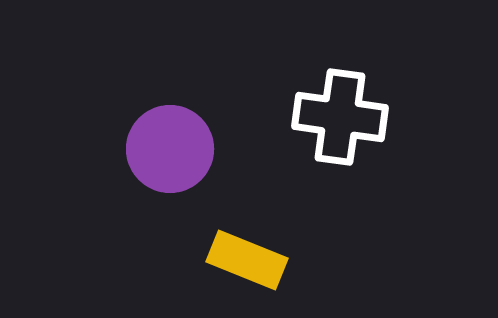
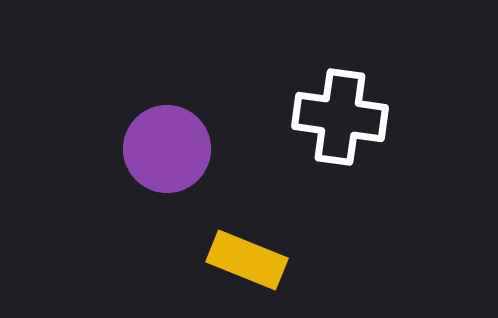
purple circle: moved 3 px left
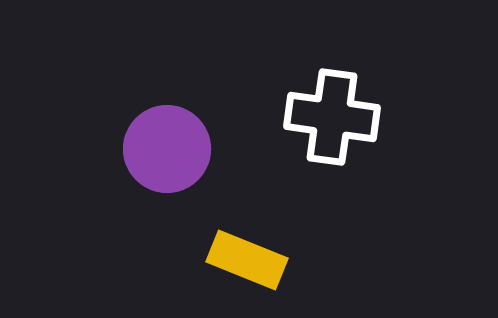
white cross: moved 8 px left
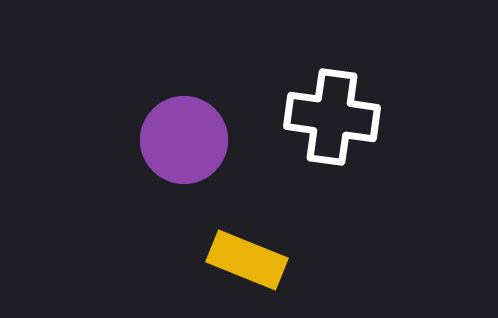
purple circle: moved 17 px right, 9 px up
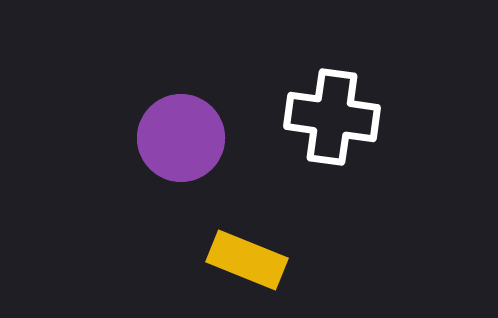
purple circle: moved 3 px left, 2 px up
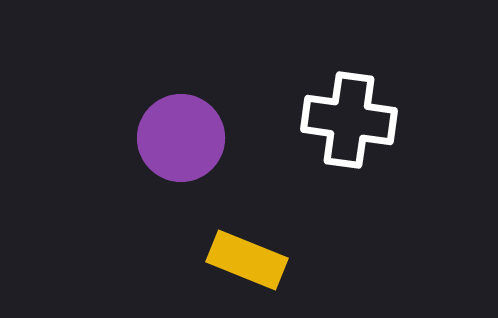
white cross: moved 17 px right, 3 px down
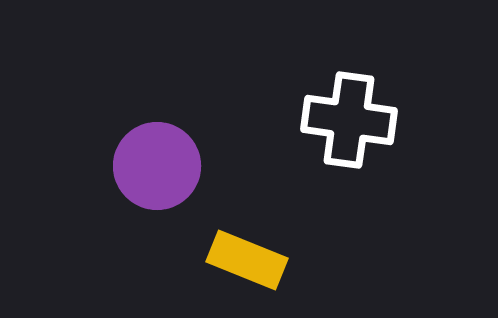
purple circle: moved 24 px left, 28 px down
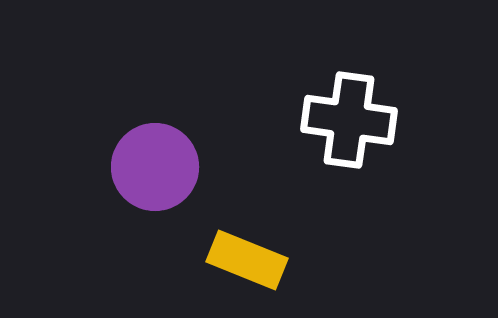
purple circle: moved 2 px left, 1 px down
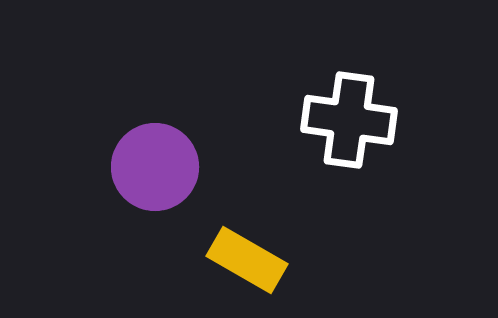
yellow rectangle: rotated 8 degrees clockwise
